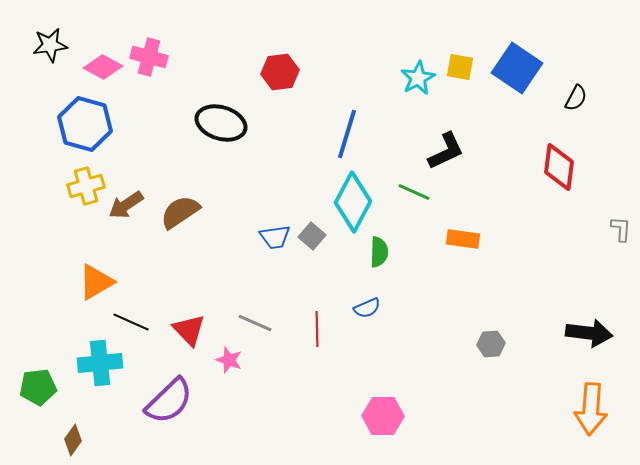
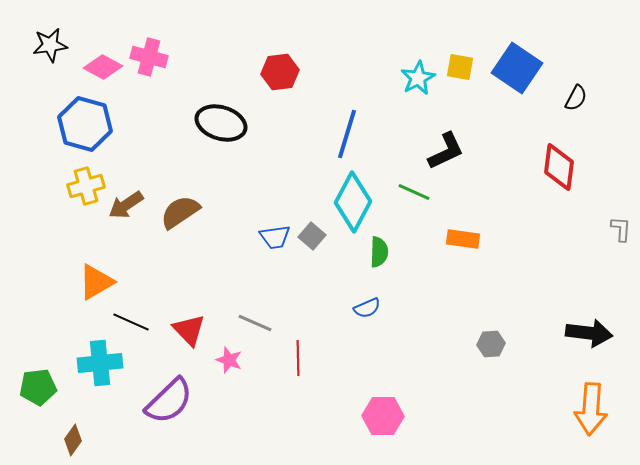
red line: moved 19 px left, 29 px down
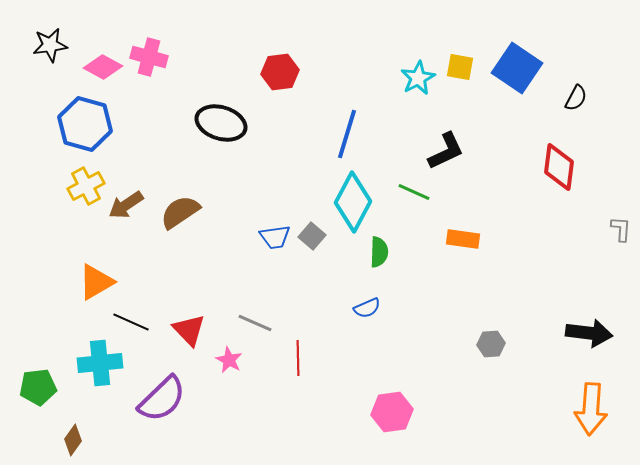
yellow cross: rotated 12 degrees counterclockwise
pink star: rotated 8 degrees clockwise
purple semicircle: moved 7 px left, 2 px up
pink hexagon: moved 9 px right, 4 px up; rotated 9 degrees counterclockwise
